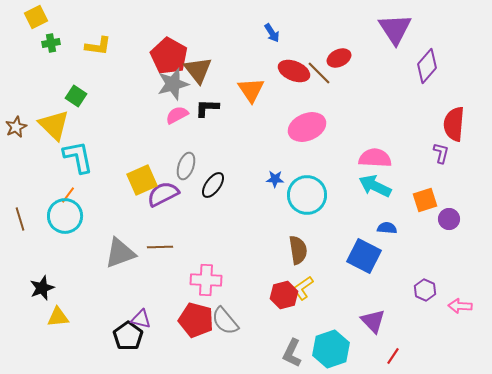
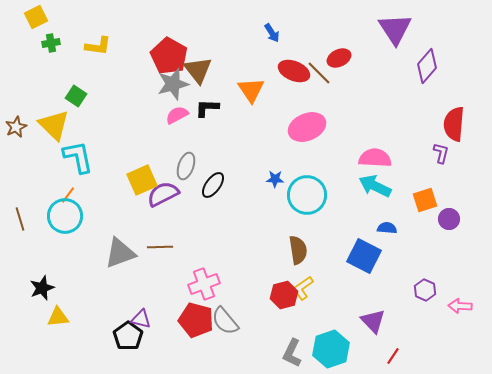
pink cross at (206, 280): moved 2 px left, 4 px down; rotated 24 degrees counterclockwise
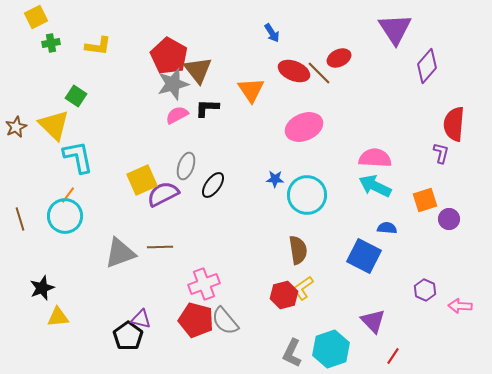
pink ellipse at (307, 127): moved 3 px left
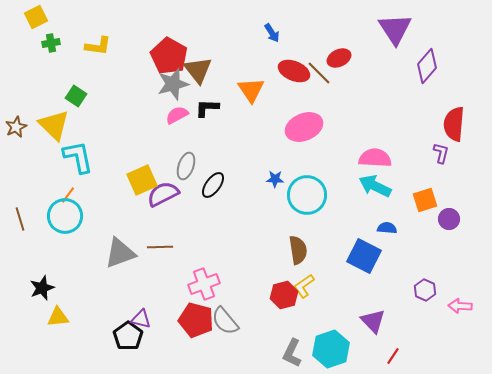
yellow L-shape at (303, 288): moved 1 px right, 2 px up
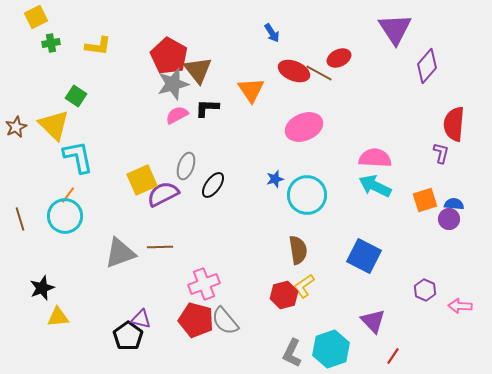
brown line at (319, 73): rotated 16 degrees counterclockwise
blue star at (275, 179): rotated 18 degrees counterclockwise
blue semicircle at (387, 228): moved 67 px right, 24 px up
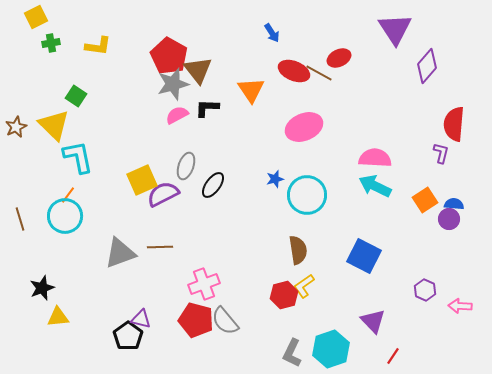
orange square at (425, 200): rotated 15 degrees counterclockwise
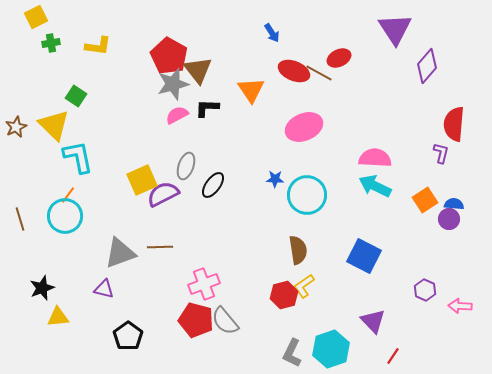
blue star at (275, 179): rotated 18 degrees clockwise
purple triangle at (141, 319): moved 37 px left, 30 px up
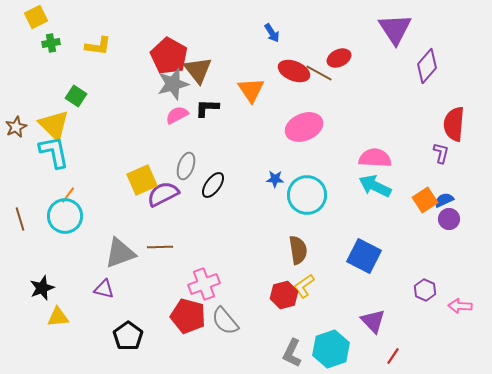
cyan L-shape at (78, 157): moved 24 px left, 5 px up
blue semicircle at (454, 204): moved 10 px left, 4 px up; rotated 30 degrees counterclockwise
red pentagon at (196, 320): moved 8 px left, 4 px up
